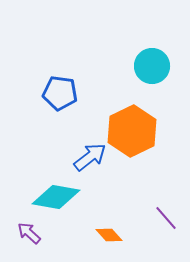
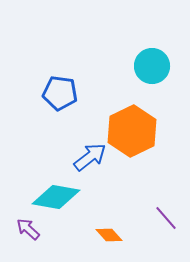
purple arrow: moved 1 px left, 4 px up
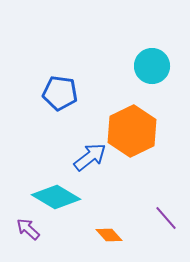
cyan diamond: rotated 21 degrees clockwise
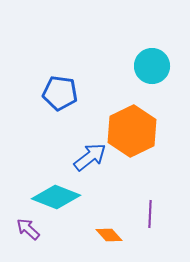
cyan diamond: rotated 9 degrees counterclockwise
purple line: moved 16 px left, 4 px up; rotated 44 degrees clockwise
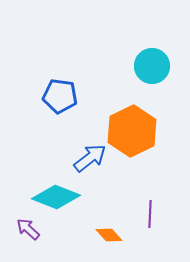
blue pentagon: moved 3 px down
blue arrow: moved 1 px down
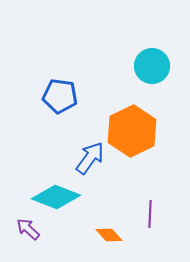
blue arrow: rotated 16 degrees counterclockwise
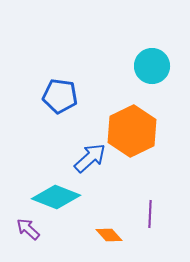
blue arrow: rotated 12 degrees clockwise
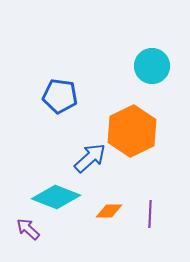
orange diamond: moved 24 px up; rotated 48 degrees counterclockwise
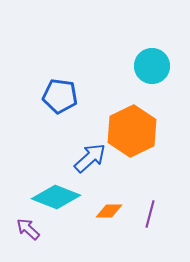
purple line: rotated 12 degrees clockwise
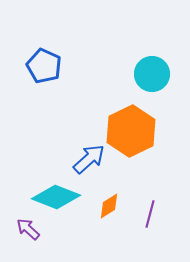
cyan circle: moved 8 px down
blue pentagon: moved 16 px left, 30 px up; rotated 16 degrees clockwise
orange hexagon: moved 1 px left
blue arrow: moved 1 px left, 1 px down
orange diamond: moved 5 px up; rotated 32 degrees counterclockwise
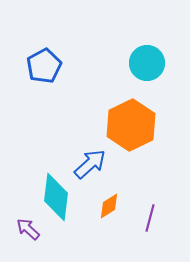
blue pentagon: rotated 20 degrees clockwise
cyan circle: moved 5 px left, 11 px up
orange hexagon: moved 6 px up
blue arrow: moved 1 px right, 5 px down
cyan diamond: rotated 75 degrees clockwise
purple line: moved 4 px down
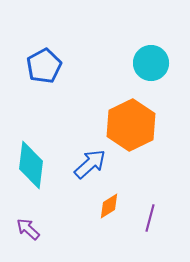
cyan circle: moved 4 px right
cyan diamond: moved 25 px left, 32 px up
